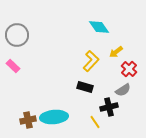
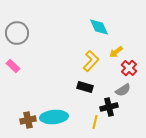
cyan diamond: rotated 10 degrees clockwise
gray circle: moved 2 px up
red cross: moved 1 px up
yellow line: rotated 48 degrees clockwise
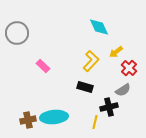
pink rectangle: moved 30 px right
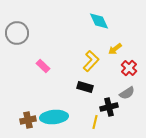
cyan diamond: moved 6 px up
yellow arrow: moved 1 px left, 3 px up
gray semicircle: moved 4 px right, 3 px down
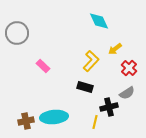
brown cross: moved 2 px left, 1 px down
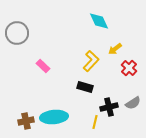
gray semicircle: moved 6 px right, 10 px down
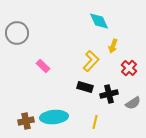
yellow arrow: moved 2 px left, 3 px up; rotated 32 degrees counterclockwise
black cross: moved 13 px up
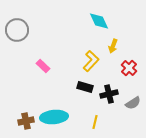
gray circle: moved 3 px up
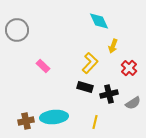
yellow L-shape: moved 1 px left, 2 px down
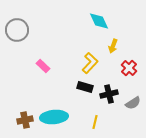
brown cross: moved 1 px left, 1 px up
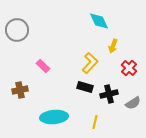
brown cross: moved 5 px left, 30 px up
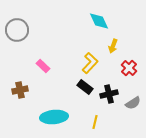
black rectangle: rotated 21 degrees clockwise
